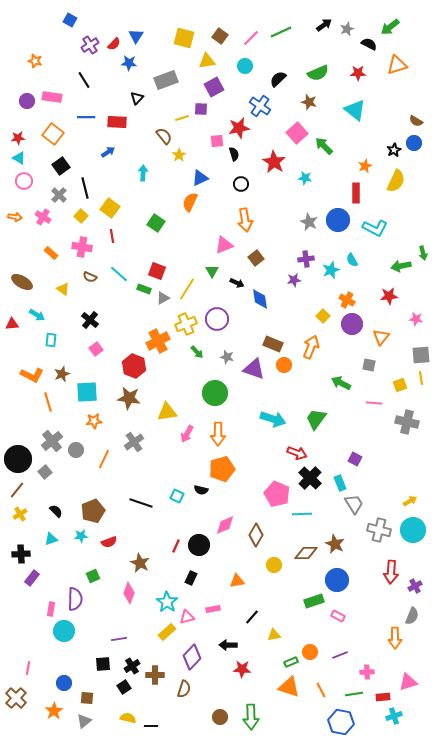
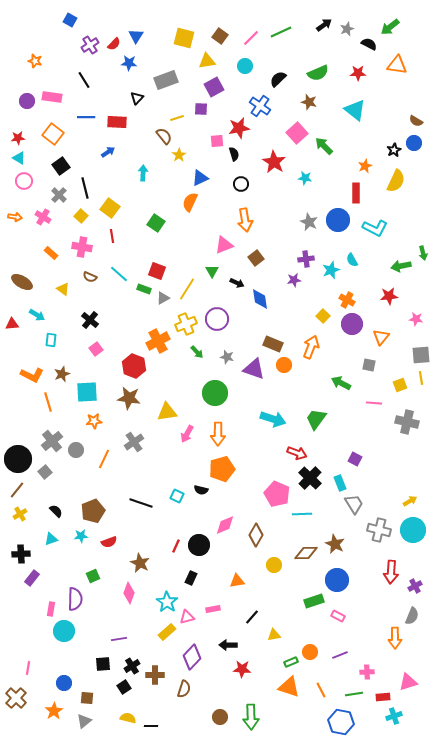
orange triangle at (397, 65): rotated 25 degrees clockwise
yellow line at (182, 118): moved 5 px left
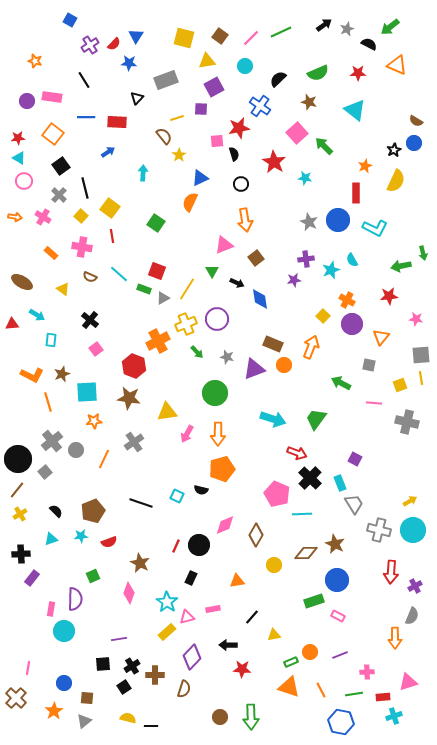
orange triangle at (397, 65): rotated 15 degrees clockwise
purple triangle at (254, 369): rotated 40 degrees counterclockwise
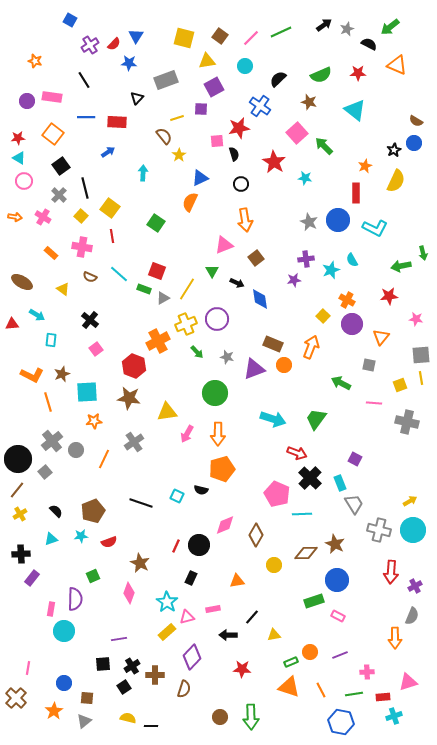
green semicircle at (318, 73): moved 3 px right, 2 px down
black arrow at (228, 645): moved 10 px up
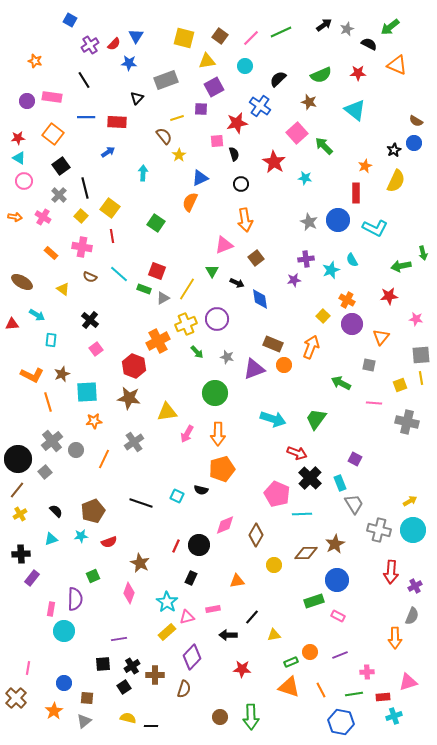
red star at (239, 128): moved 2 px left, 5 px up
brown star at (335, 544): rotated 18 degrees clockwise
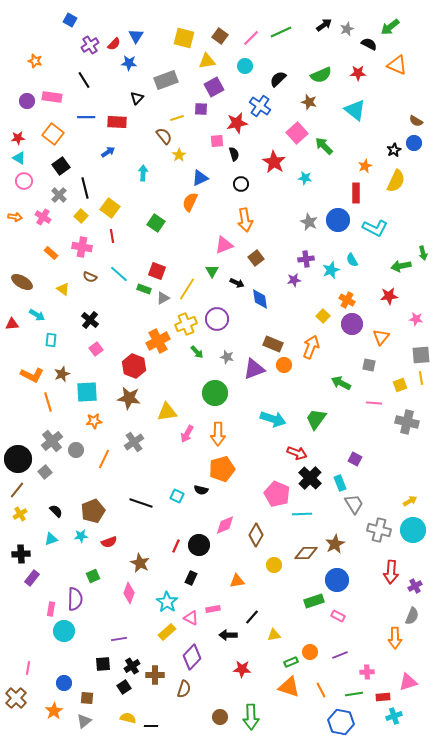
pink triangle at (187, 617): moved 4 px right, 1 px down; rotated 42 degrees clockwise
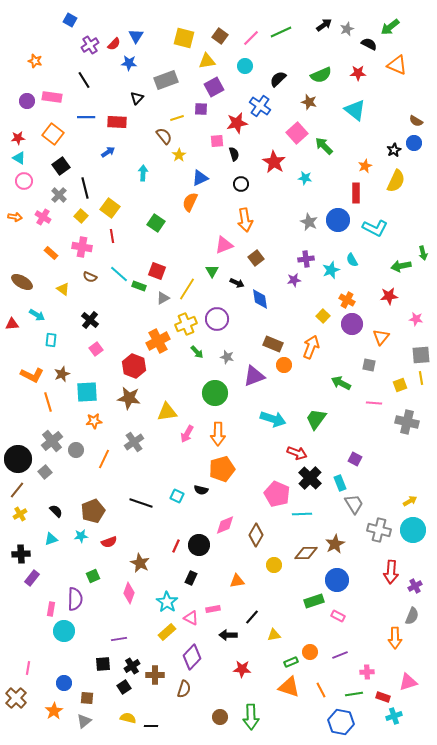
green rectangle at (144, 289): moved 5 px left, 3 px up
purple triangle at (254, 369): moved 7 px down
red rectangle at (383, 697): rotated 24 degrees clockwise
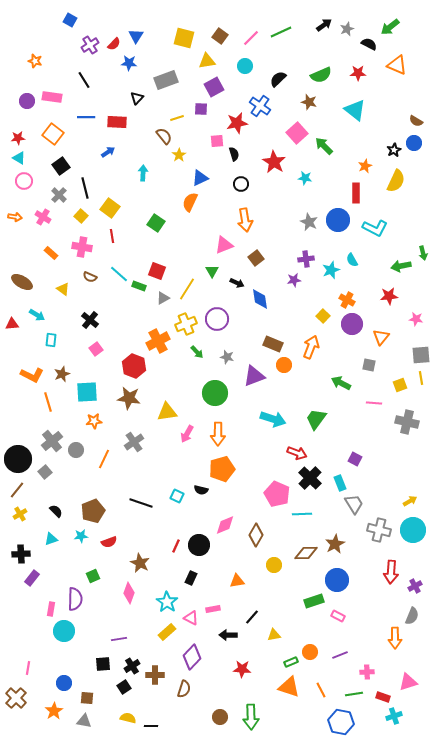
gray triangle at (84, 721): rotated 49 degrees clockwise
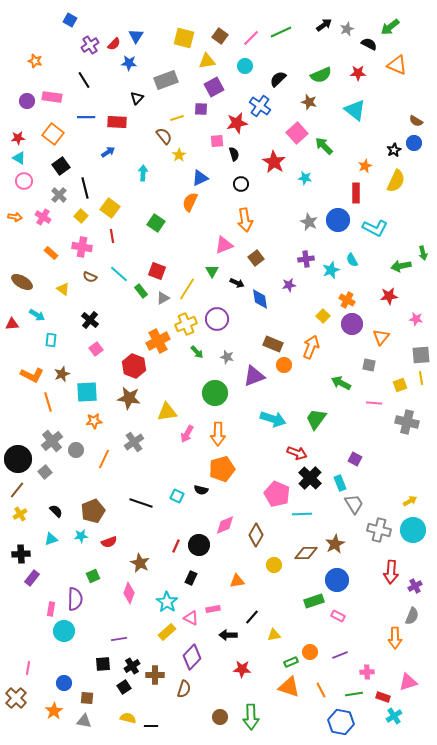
purple star at (294, 280): moved 5 px left, 5 px down
green rectangle at (139, 286): moved 2 px right, 5 px down; rotated 32 degrees clockwise
cyan cross at (394, 716): rotated 14 degrees counterclockwise
